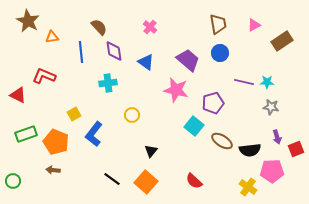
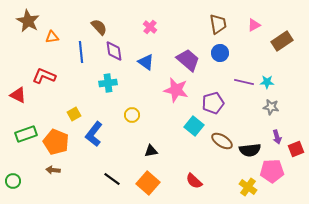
black triangle: rotated 40 degrees clockwise
orange square: moved 2 px right, 1 px down
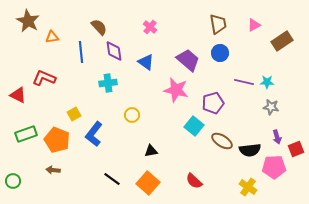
red L-shape: moved 2 px down
orange pentagon: moved 1 px right, 2 px up
pink pentagon: moved 2 px right, 4 px up
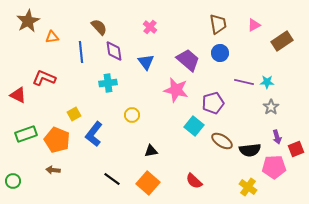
brown star: rotated 15 degrees clockwise
blue triangle: rotated 18 degrees clockwise
gray star: rotated 28 degrees clockwise
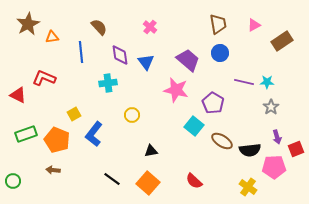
brown star: moved 3 px down
purple diamond: moved 6 px right, 4 px down
purple pentagon: rotated 25 degrees counterclockwise
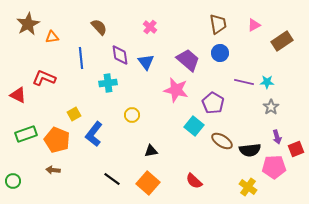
blue line: moved 6 px down
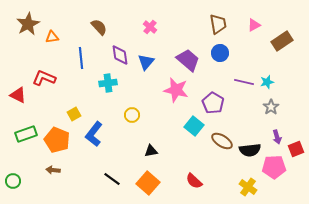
blue triangle: rotated 18 degrees clockwise
cyan star: rotated 16 degrees counterclockwise
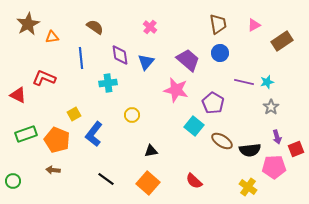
brown semicircle: moved 4 px left; rotated 12 degrees counterclockwise
black line: moved 6 px left
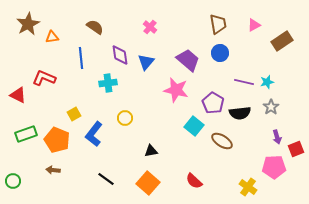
yellow circle: moved 7 px left, 3 px down
black semicircle: moved 10 px left, 37 px up
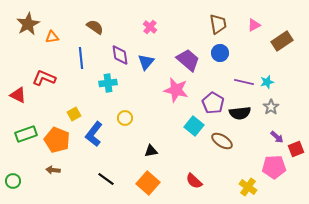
purple arrow: rotated 32 degrees counterclockwise
